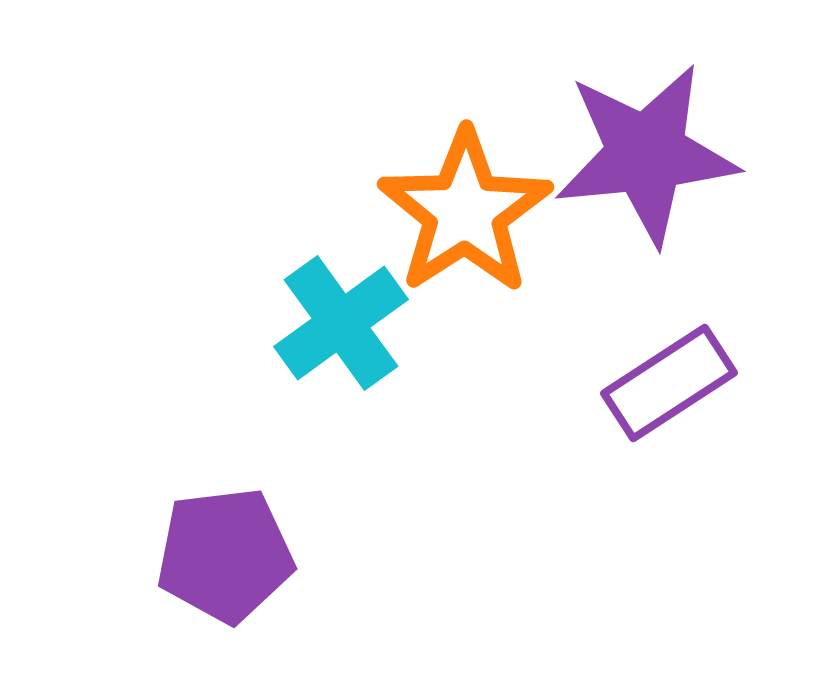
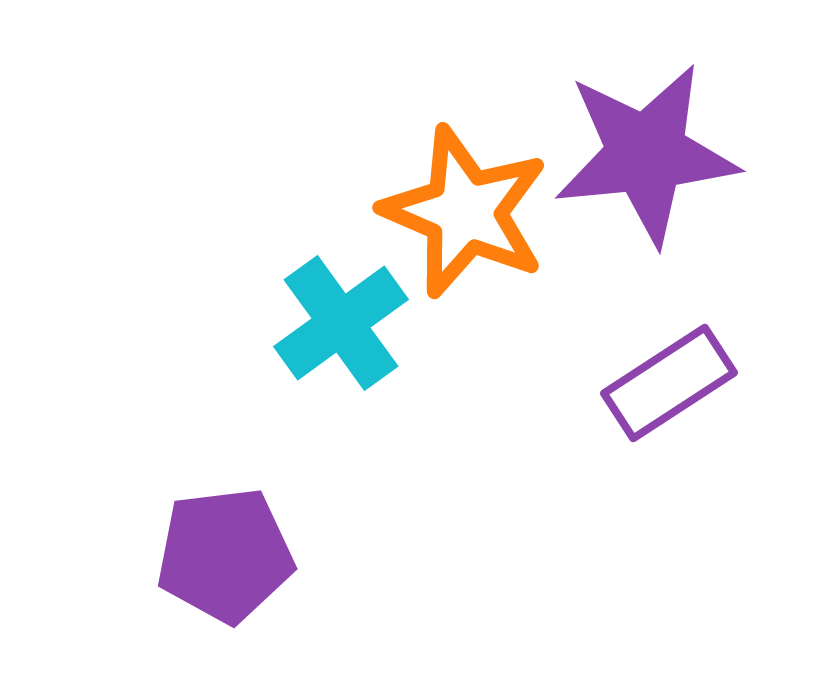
orange star: rotated 16 degrees counterclockwise
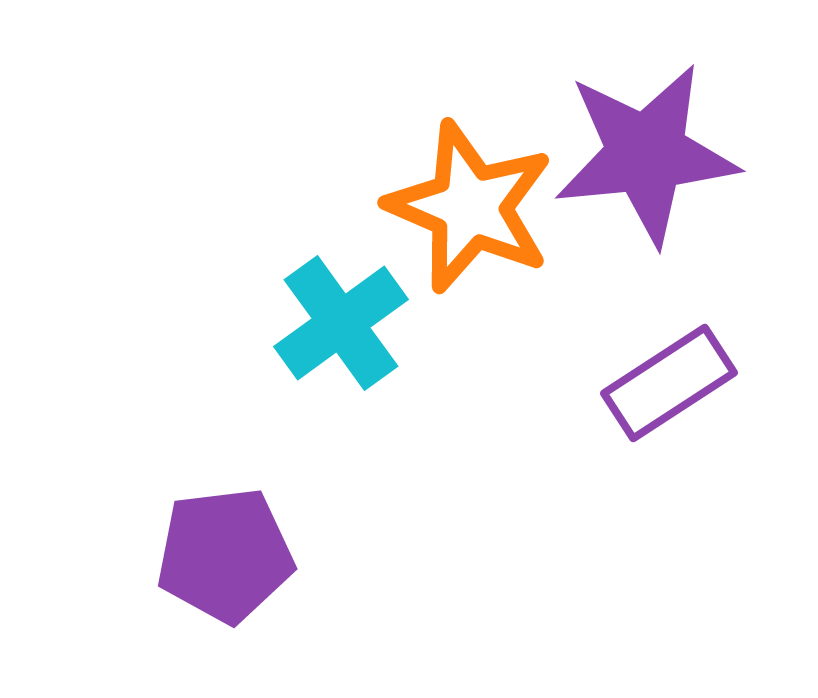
orange star: moved 5 px right, 5 px up
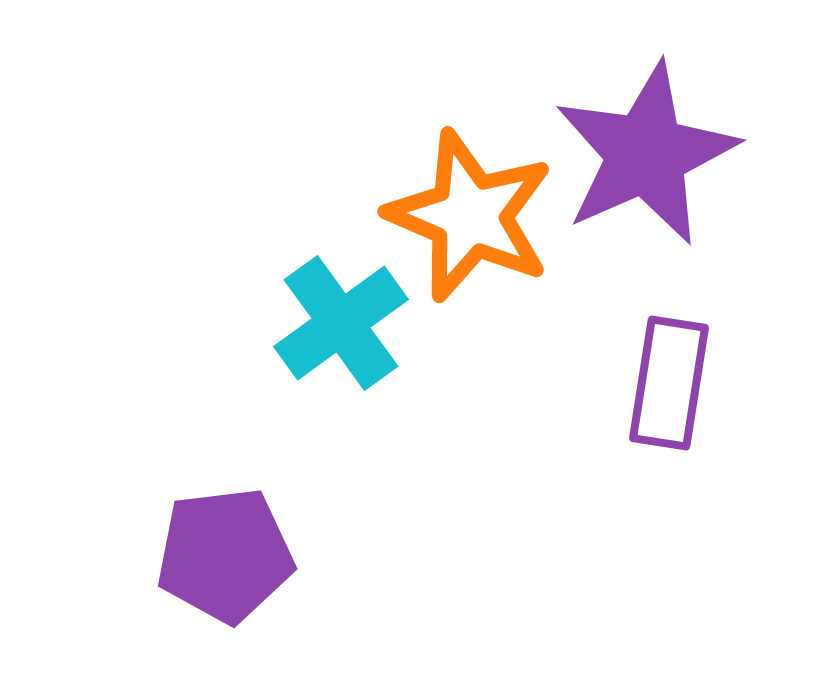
purple star: rotated 18 degrees counterclockwise
orange star: moved 9 px down
purple rectangle: rotated 48 degrees counterclockwise
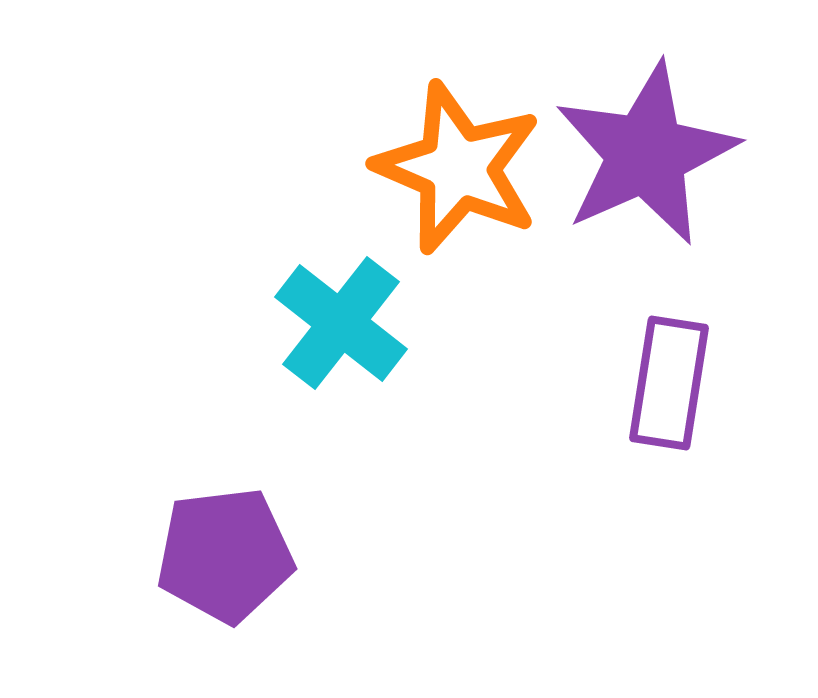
orange star: moved 12 px left, 48 px up
cyan cross: rotated 16 degrees counterclockwise
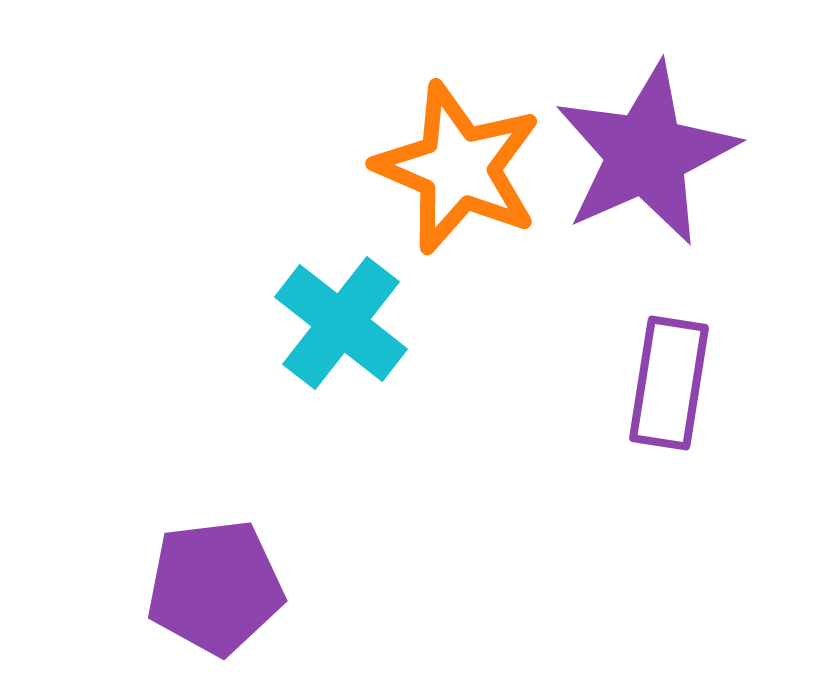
purple pentagon: moved 10 px left, 32 px down
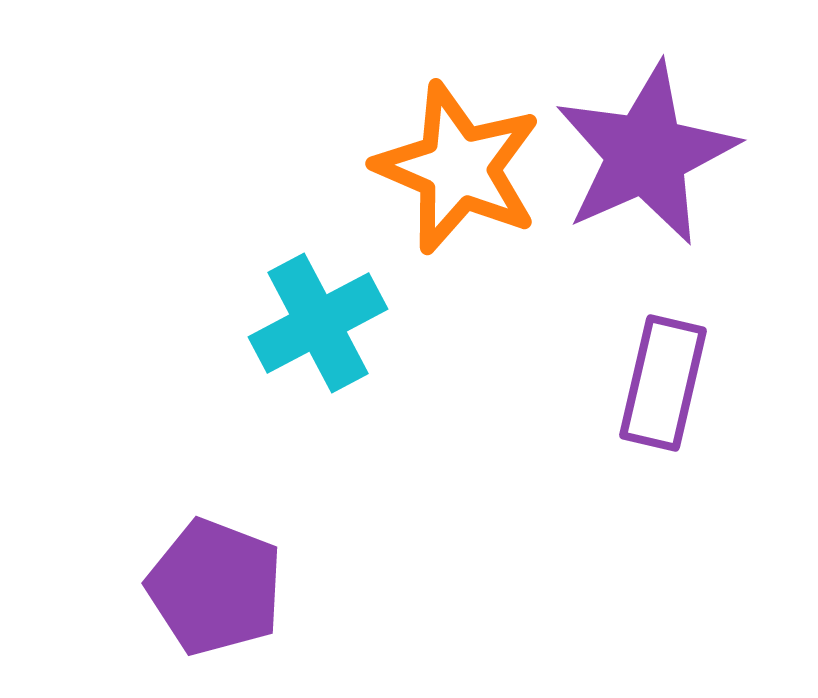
cyan cross: moved 23 px left; rotated 24 degrees clockwise
purple rectangle: moved 6 px left; rotated 4 degrees clockwise
purple pentagon: rotated 28 degrees clockwise
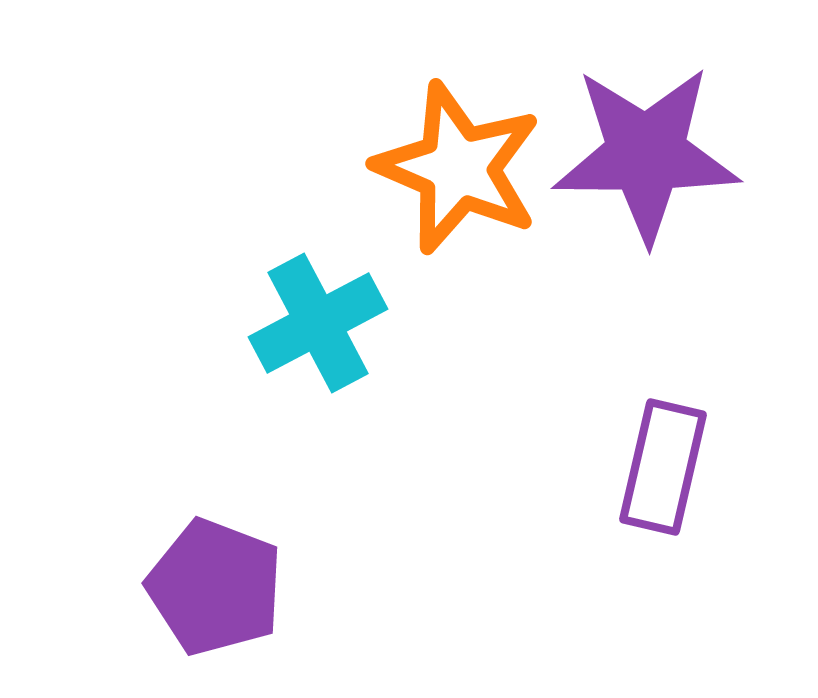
purple star: rotated 24 degrees clockwise
purple rectangle: moved 84 px down
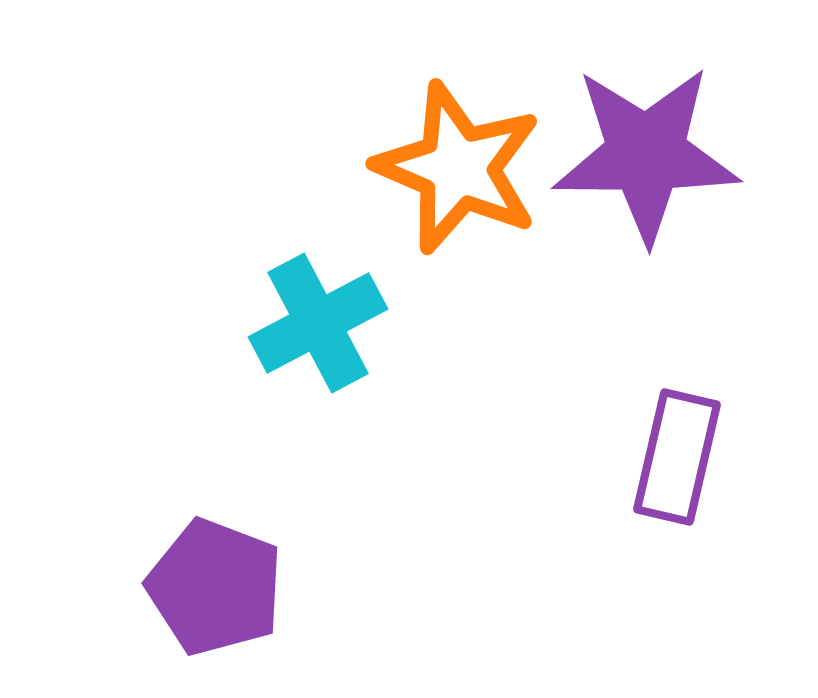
purple rectangle: moved 14 px right, 10 px up
